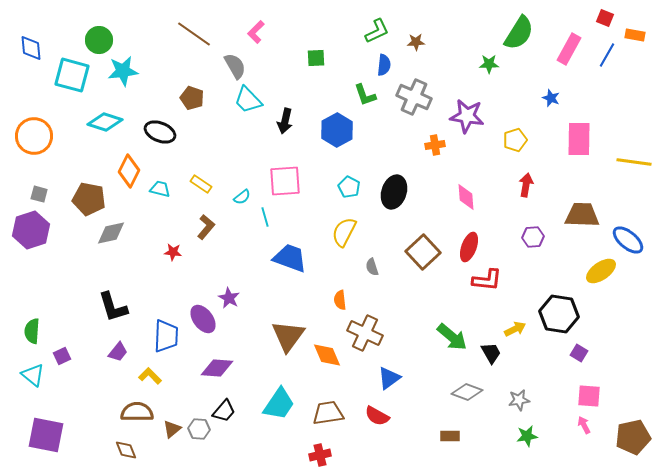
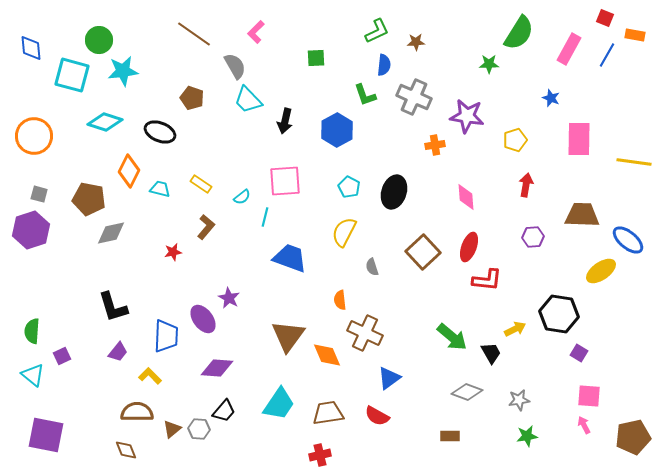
cyan line at (265, 217): rotated 30 degrees clockwise
red star at (173, 252): rotated 18 degrees counterclockwise
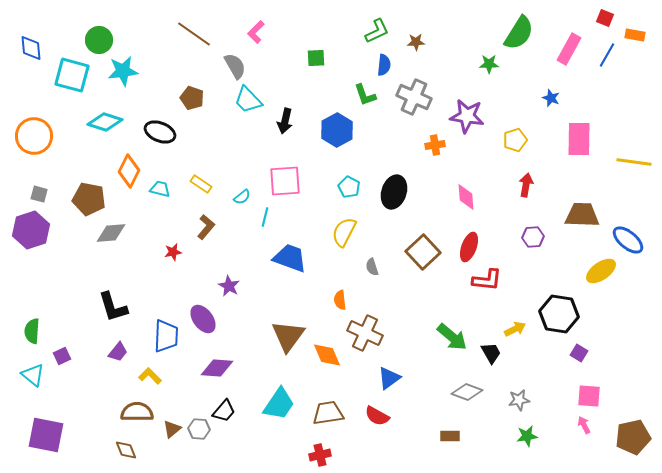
gray diamond at (111, 233): rotated 8 degrees clockwise
purple star at (229, 298): moved 12 px up
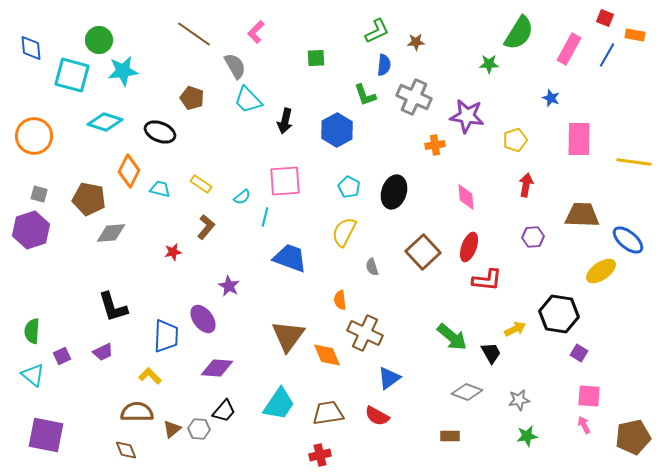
purple trapezoid at (118, 352): moved 15 px left; rotated 25 degrees clockwise
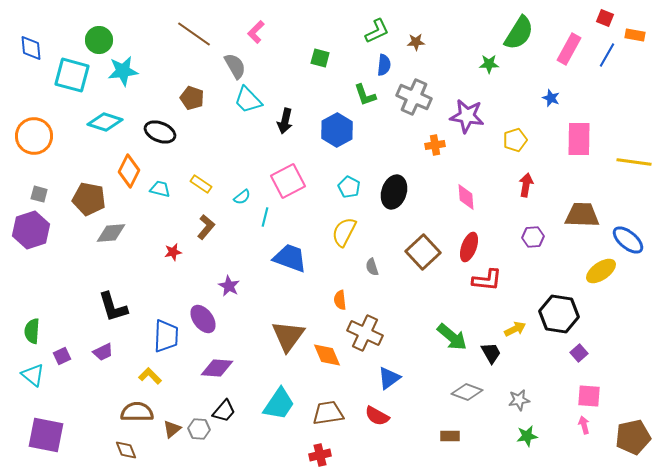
green square at (316, 58): moved 4 px right; rotated 18 degrees clockwise
pink square at (285, 181): moved 3 px right; rotated 24 degrees counterclockwise
purple square at (579, 353): rotated 18 degrees clockwise
pink arrow at (584, 425): rotated 12 degrees clockwise
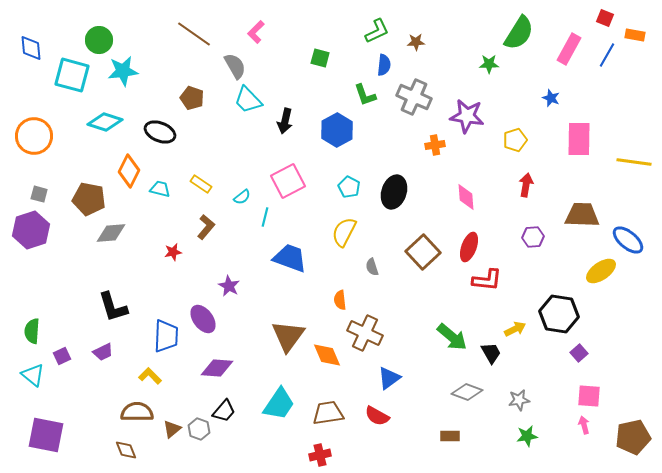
gray hexagon at (199, 429): rotated 15 degrees clockwise
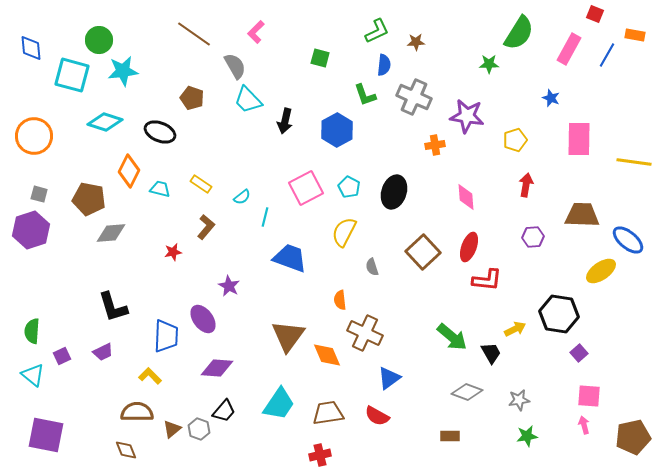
red square at (605, 18): moved 10 px left, 4 px up
pink square at (288, 181): moved 18 px right, 7 px down
